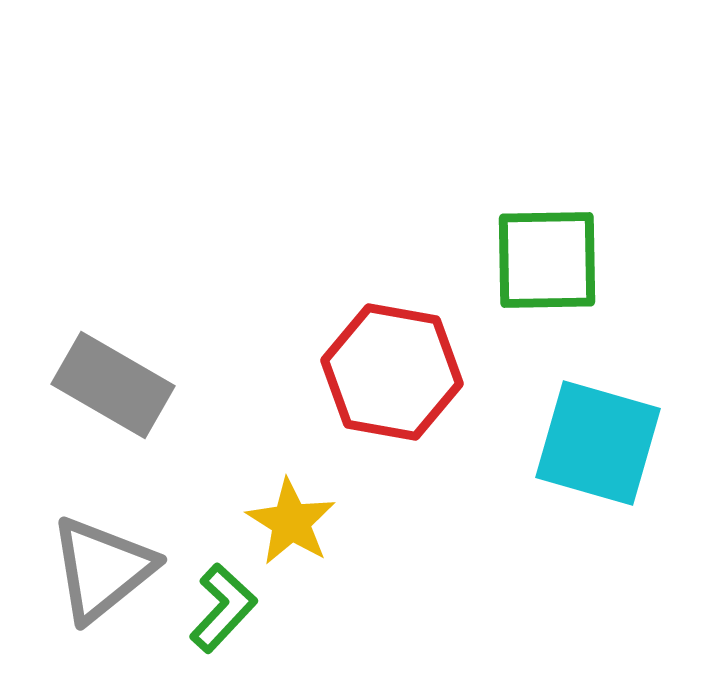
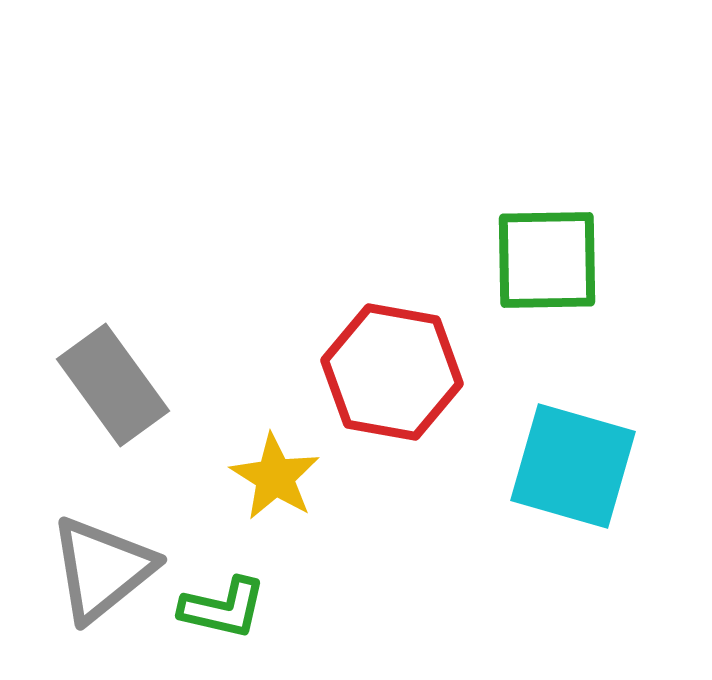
gray rectangle: rotated 24 degrees clockwise
cyan square: moved 25 px left, 23 px down
yellow star: moved 16 px left, 45 px up
green L-shape: rotated 60 degrees clockwise
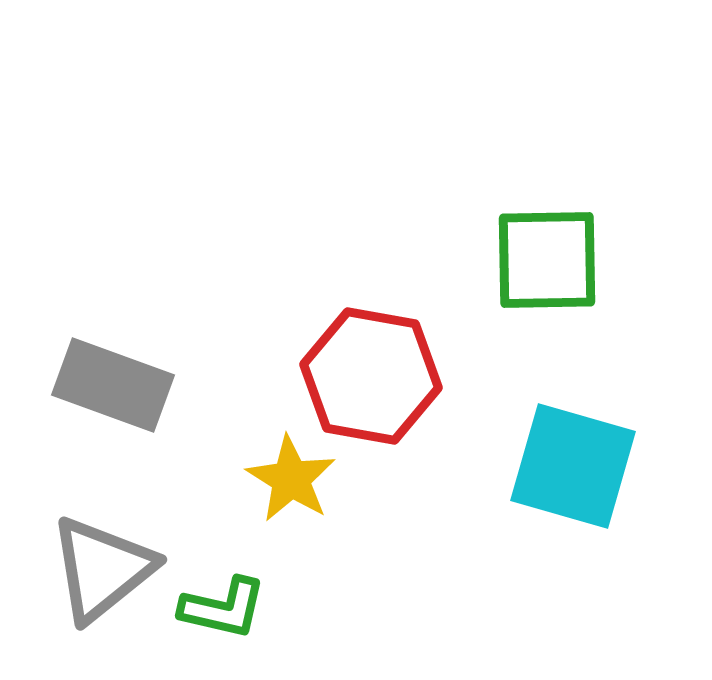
red hexagon: moved 21 px left, 4 px down
gray rectangle: rotated 34 degrees counterclockwise
yellow star: moved 16 px right, 2 px down
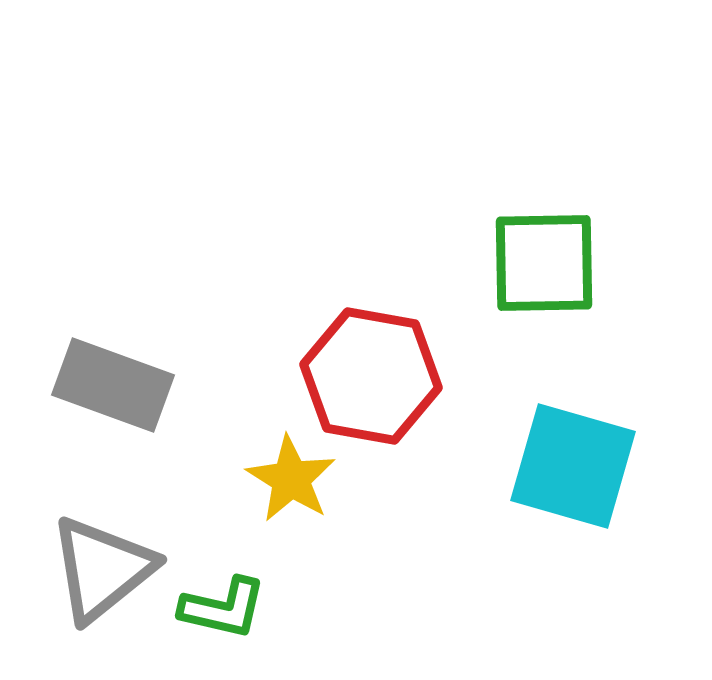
green square: moved 3 px left, 3 px down
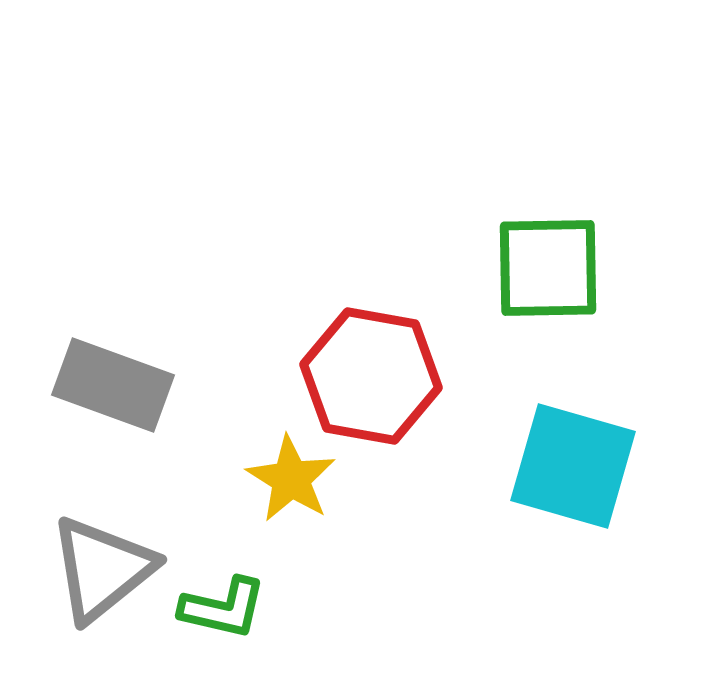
green square: moved 4 px right, 5 px down
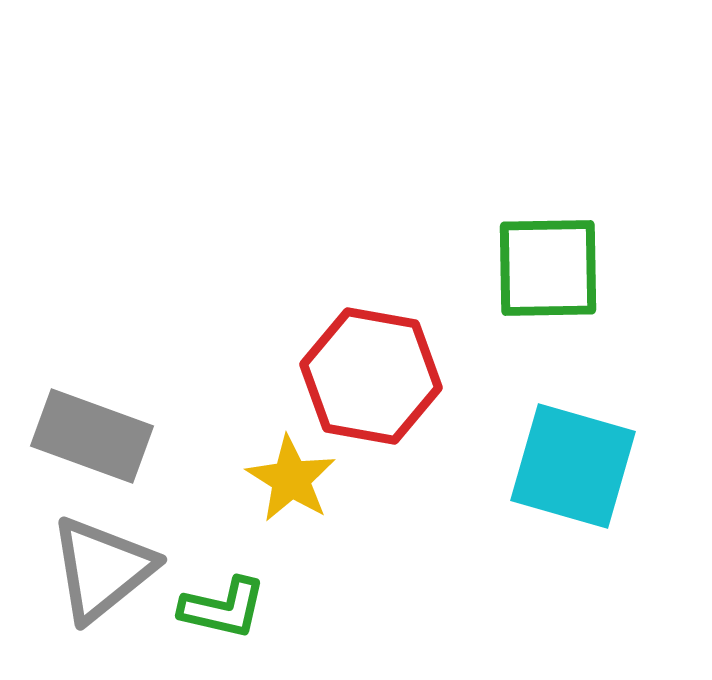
gray rectangle: moved 21 px left, 51 px down
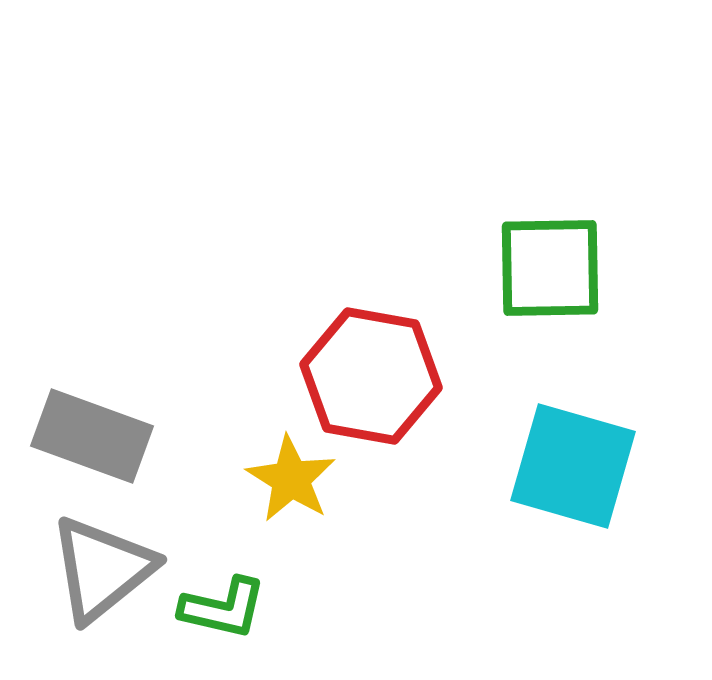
green square: moved 2 px right
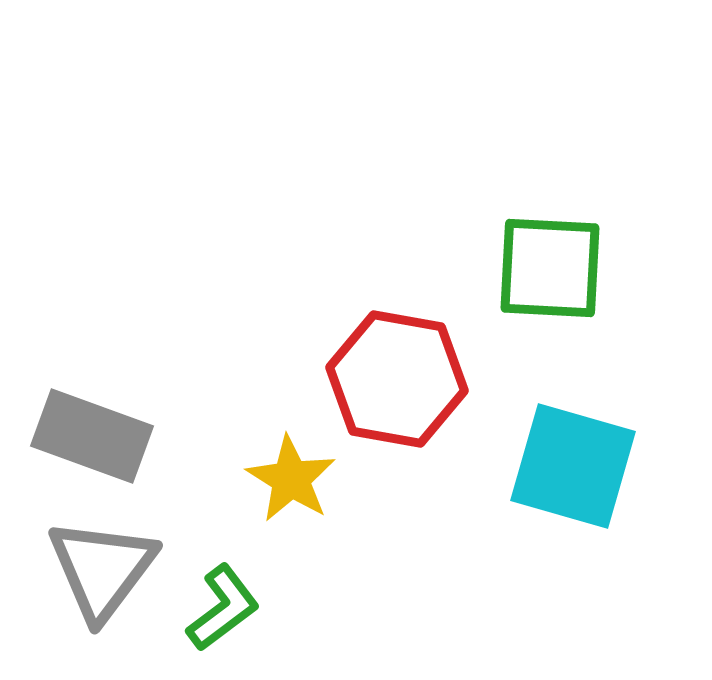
green square: rotated 4 degrees clockwise
red hexagon: moved 26 px right, 3 px down
gray triangle: rotated 14 degrees counterclockwise
green L-shape: rotated 50 degrees counterclockwise
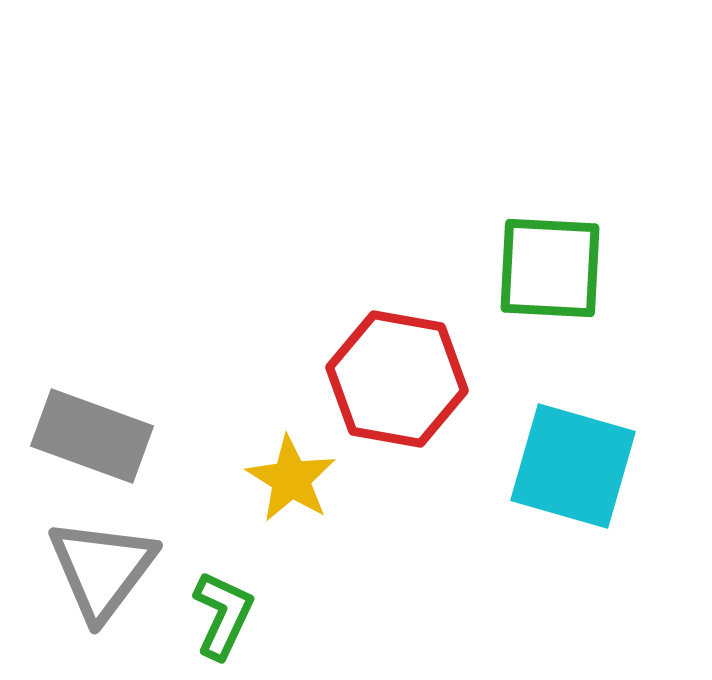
green L-shape: moved 7 px down; rotated 28 degrees counterclockwise
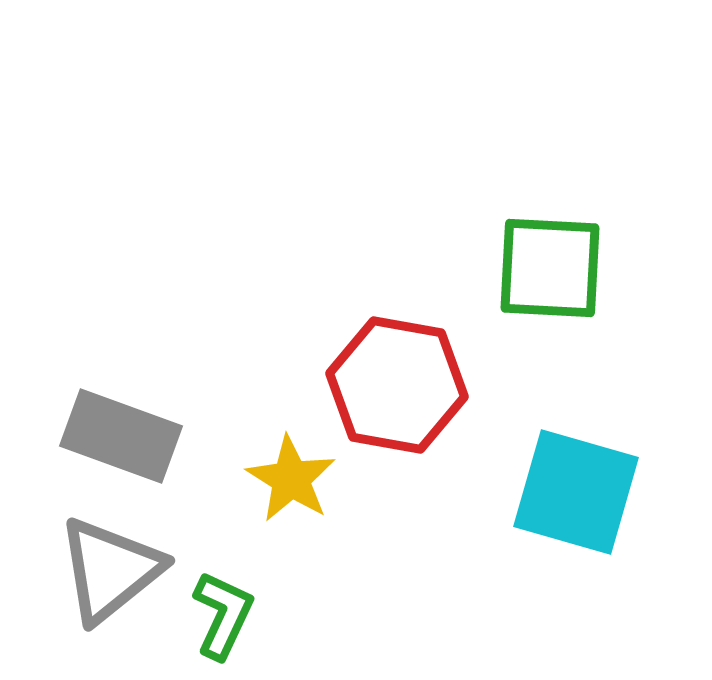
red hexagon: moved 6 px down
gray rectangle: moved 29 px right
cyan square: moved 3 px right, 26 px down
gray triangle: moved 8 px right, 1 px down; rotated 14 degrees clockwise
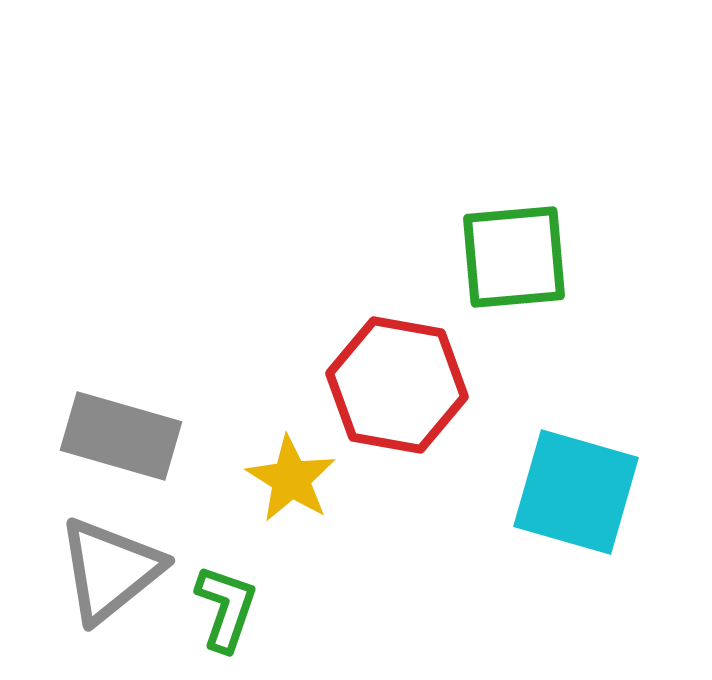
green square: moved 36 px left, 11 px up; rotated 8 degrees counterclockwise
gray rectangle: rotated 4 degrees counterclockwise
green L-shape: moved 3 px right, 7 px up; rotated 6 degrees counterclockwise
